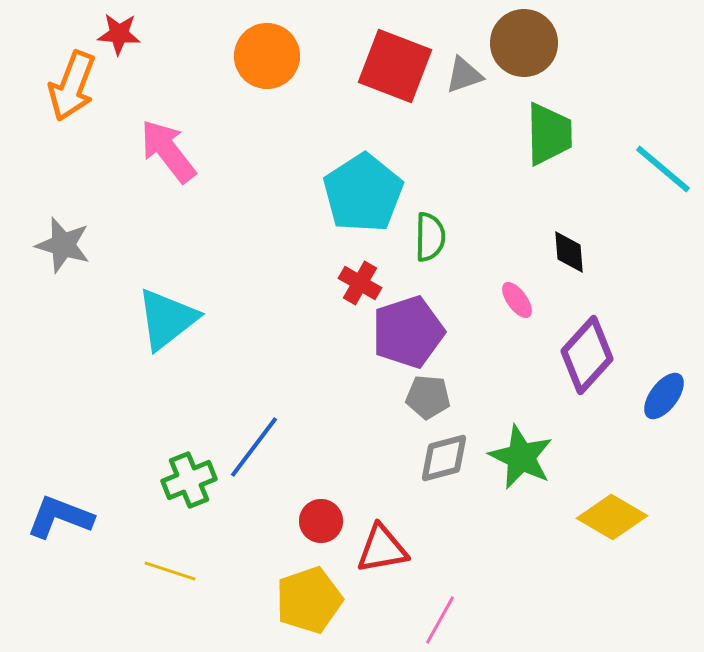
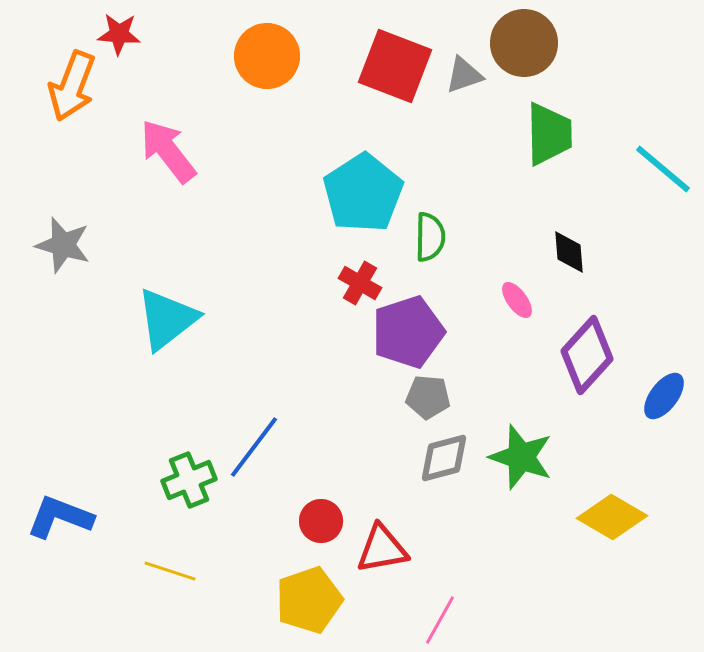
green star: rotated 6 degrees counterclockwise
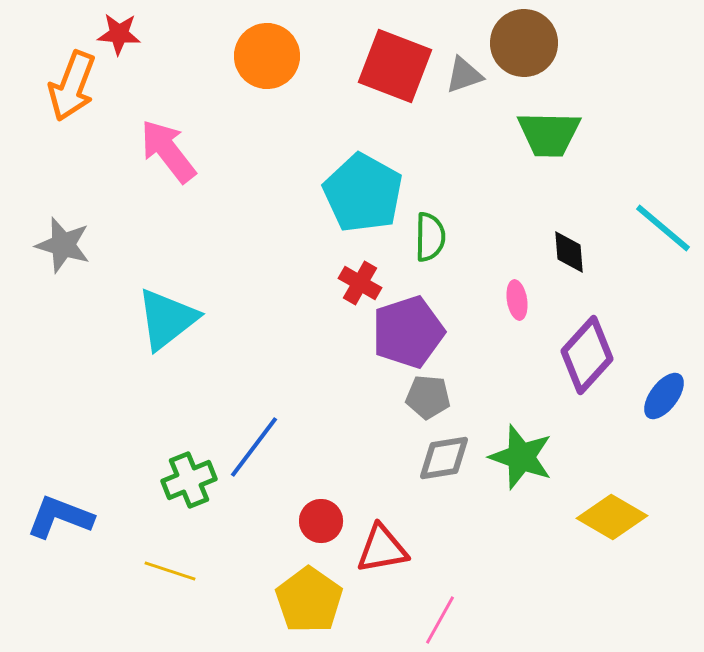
green trapezoid: rotated 92 degrees clockwise
cyan line: moved 59 px down
cyan pentagon: rotated 10 degrees counterclockwise
pink ellipse: rotated 27 degrees clockwise
gray diamond: rotated 6 degrees clockwise
yellow pentagon: rotated 18 degrees counterclockwise
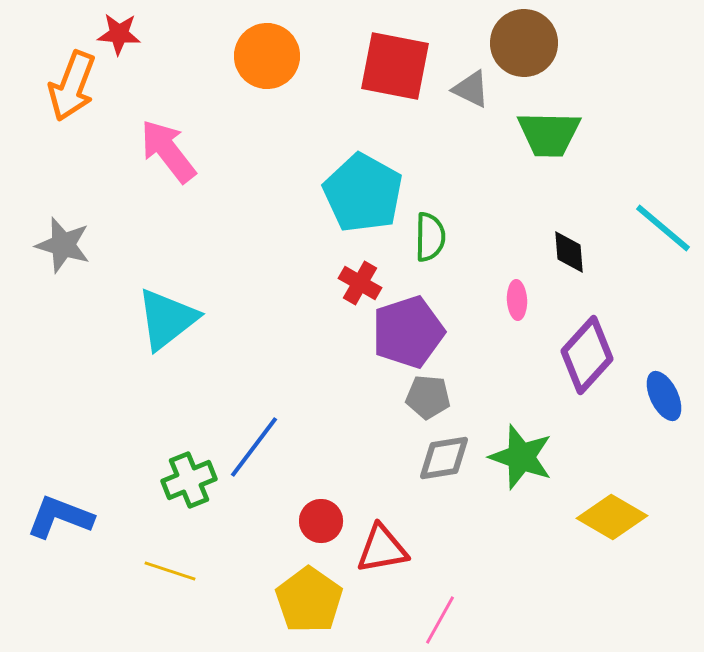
red square: rotated 10 degrees counterclockwise
gray triangle: moved 7 px right, 14 px down; rotated 45 degrees clockwise
pink ellipse: rotated 6 degrees clockwise
blue ellipse: rotated 63 degrees counterclockwise
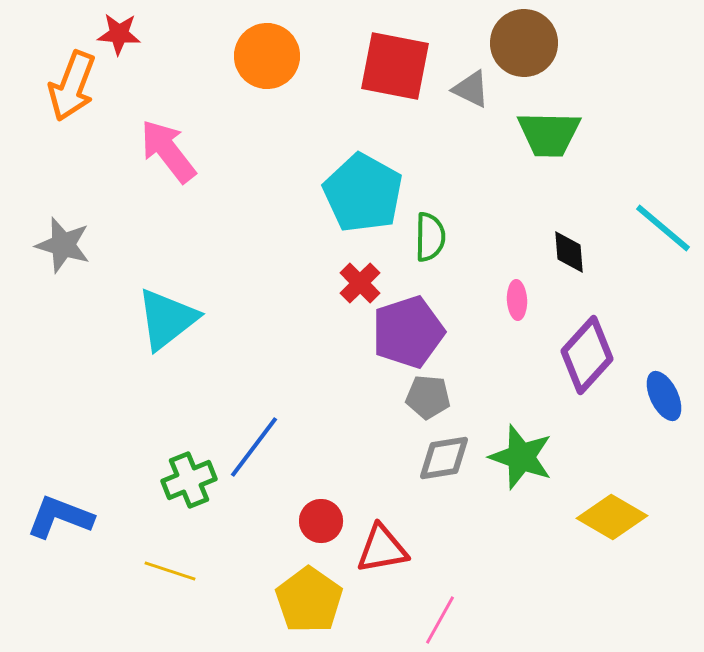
red cross: rotated 15 degrees clockwise
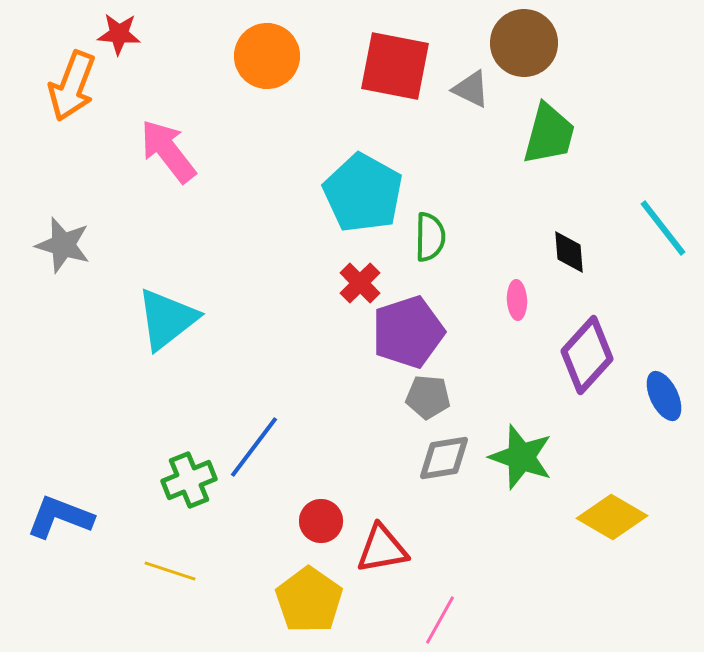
green trapezoid: rotated 76 degrees counterclockwise
cyan line: rotated 12 degrees clockwise
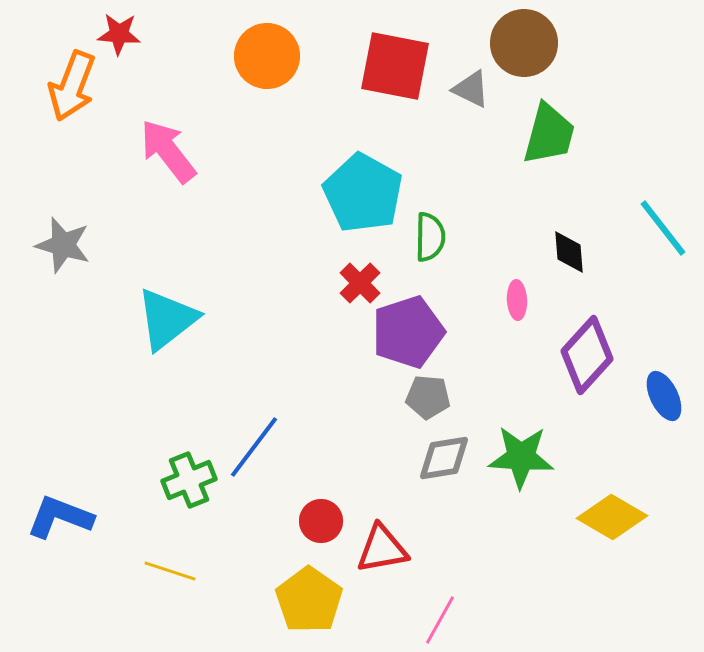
green star: rotated 16 degrees counterclockwise
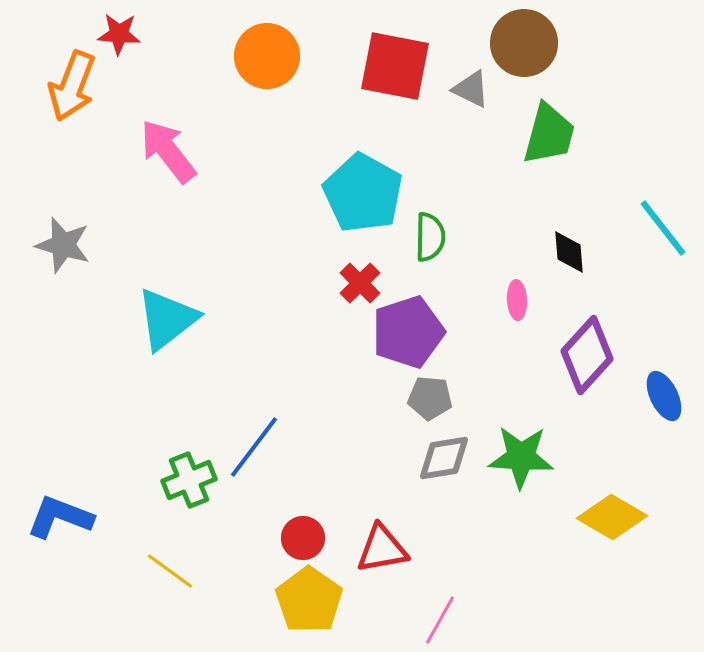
gray pentagon: moved 2 px right, 1 px down
red circle: moved 18 px left, 17 px down
yellow line: rotated 18 degrees clockwise
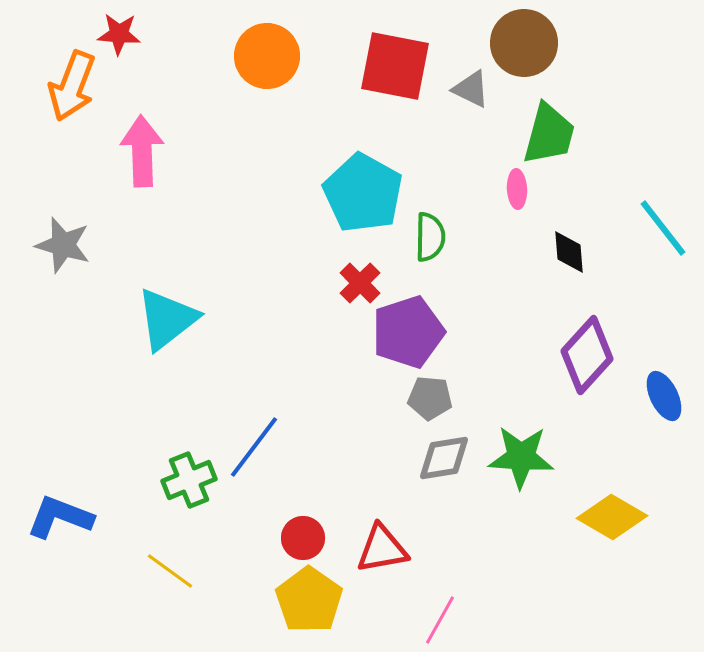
pink arrow: moved 26 px left; rotated 36 degrees clockwise
pink ellipse: moved 111 px up
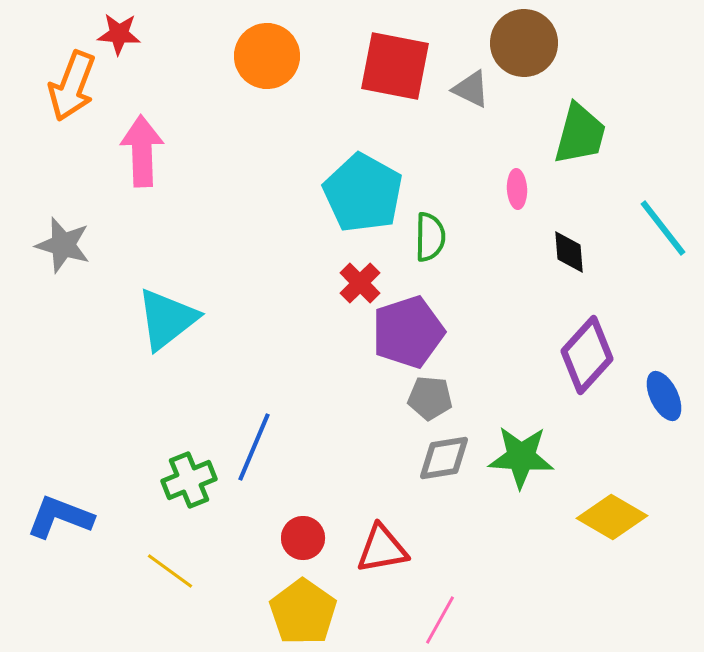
green trapezoid: moved 31 px right
blue line: rotated 14 degrees counterclockwise
yellow pentagon: moved 6 px left, 12 px down
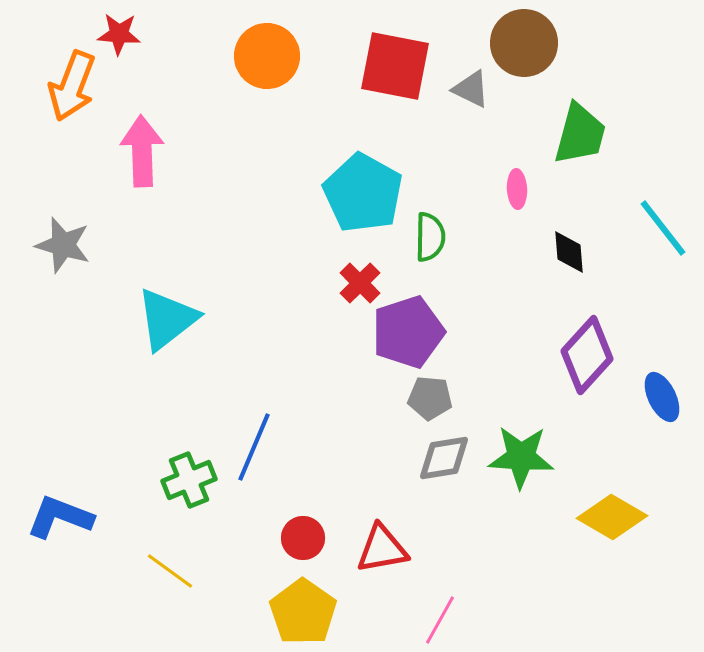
blue ellipse: moved 2 px left, 1 px down
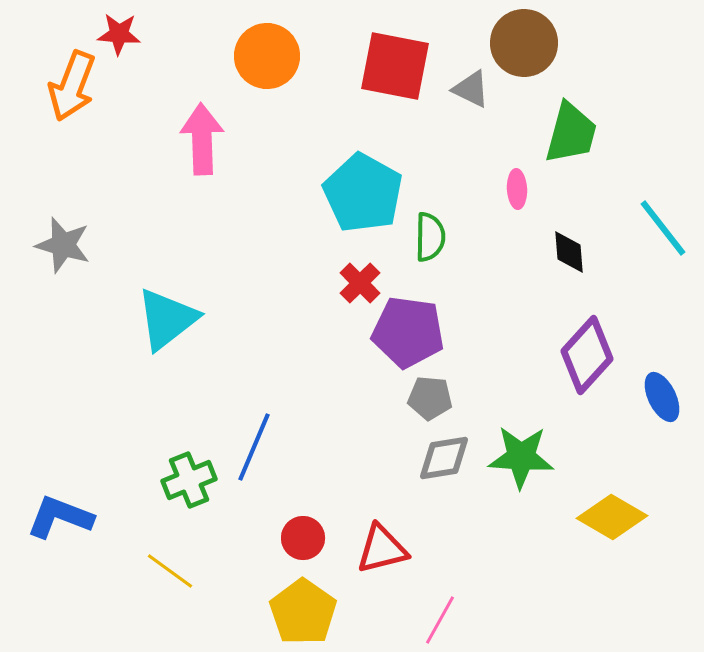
green trapezoid: moved 9 px left, 1 px up
pink arrow: moved 60 px right, 12 px up
purple pentagon: rotated 26 degrees clockwise
red triangle: rotated 4 degrees counterclockwise
